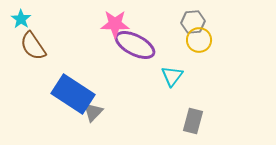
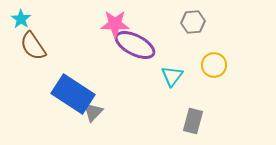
yellow circle: moved 15 px right, 25 px down
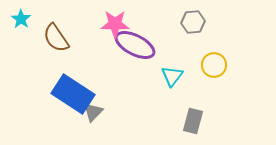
brown semicircle: moved 23 px right, 8 px up
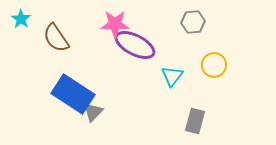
gray rectangle: moved 2 px right
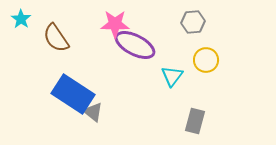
yellow circle: moved 8 px left, 5 px up
gray triangle: rotated 35 degrees counterclockwise
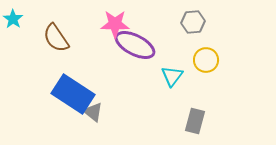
cyan star: moved 8 px left
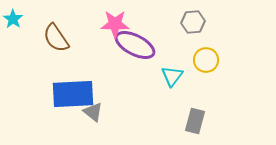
blue rectangle: rotated 36 degrees counterclockwise
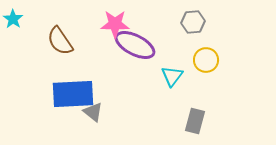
brown semicircle: moved 4 px right, 3 px down
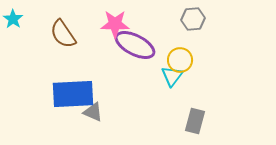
gray hexagon: moved 3 px up
brown semicircle: moved 3 px right, 7 px up
yellow circle: moved 26 px left
gray triangle: rotated 15 degrees counterclockwise
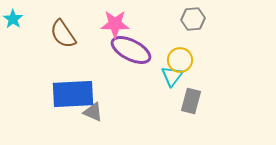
purple ellipse: moved 4 px left, 5 px down
gray rectangle: moved 4 px left, 20 px up
